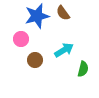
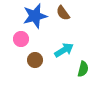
blue star: moved 2 px left
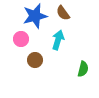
cyan arrow: moved 6 px left, 10 px up; rotated 42 degrees counterclockwise
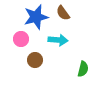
blue star: moved 1 px right, 1 px down
cyan arrow: rotated 78 degrees clockwise
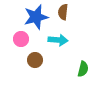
brown semicircle: moved 1 px up; rotated 42 degrees clockwise
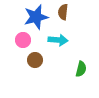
pink circle: moved 2 px right, 1 px down
green semicircle: moved 2 px left
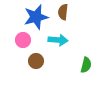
brown circle: moved 1 px right, 1 px down
green semicircle: moved 5 px right, 4 px up
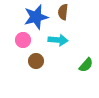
green semicircle: rotated 28 degrees clockwise
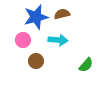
brown semicircle: moved 1 px left, 2 px down; rotated 70 degrees clockwise
